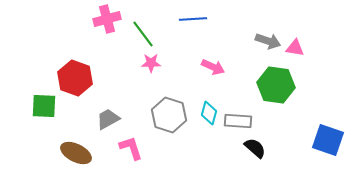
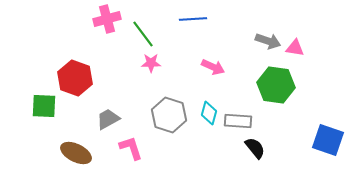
black semicircle: rotated 10 degrees clockwise
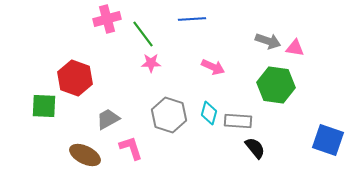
blue line: moved 1 px left
brown ellipse: moved 9 px right, 2 px down
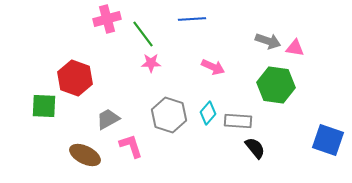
cyan diamond: moved 1 px left; rotated 25 degrees clockwise
pink L-shape: moved 2 px up
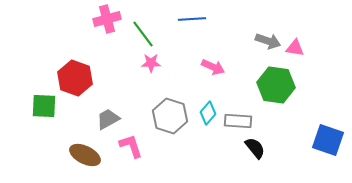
gray hexagon: moved 1 px right, 1 px down
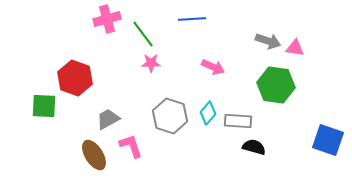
black semicircle: moved 1 px left, 1 px up; rotated 35 degrees counterclockwise
brown ellipse: moved 9 px right; rotated 32 degrees clockwise
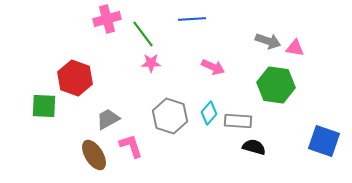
cyan diamond: moved 1 px right
blue square: moved 4 px left, 1 px down
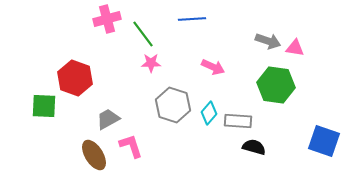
gray hexagon: moved 3 px right, 11 px up
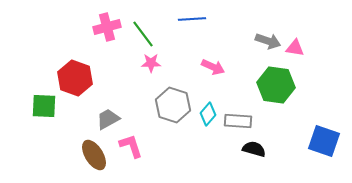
pink cross: moved 8 px down
cyan diamond: moved 1 px left, 1 px down
black semicircle: moved 2 px down
